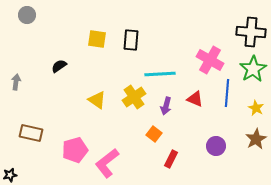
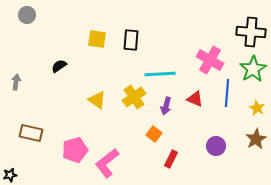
yellow star: moved 1 px right
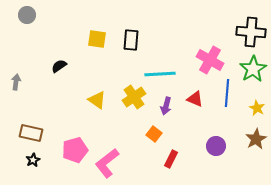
black star: moved 23 px right, 15 px up; rotated 16 degrees counterclockwise
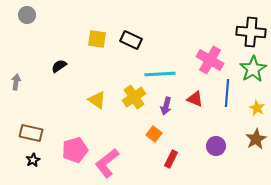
black rectangle: rotated 70 degrees counterclockwise
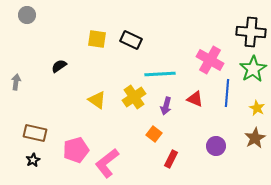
brown rectangle: moved 4 px right
brown star: moved 1 px left, 1 px up
pink pentagon: moved 1 px right
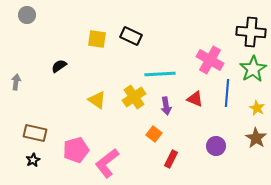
black rectangle: moved 4 px up
purple arrow: rotated 24 degrees counterclockwise
brown star: moved 1 px right; rotated 10 degrees counterclockwise
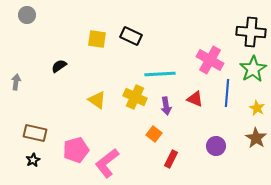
yellow cross: moved 1 px right; rotated 30 degrees counterclockwise
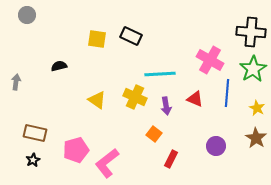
black semicircle: rotated 21 degrees clockwise
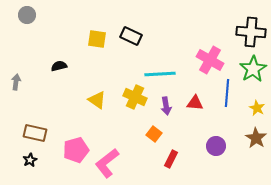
red triangle: moved 4 px down; rotated 18 degrees counterclockwise
black star: moved 3 px left
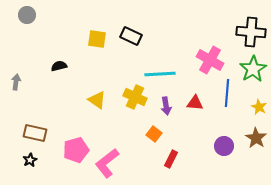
yellow star: moved 2 px right, 1 px up
purple circle: moved 8 px right
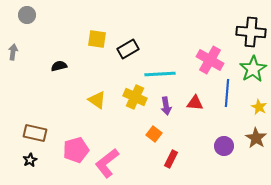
black rectangle: moved 3 px left, 13 px down; rotated 55 degrees counterclockwise
gray arrow: moved 3 px left, 30 px up
